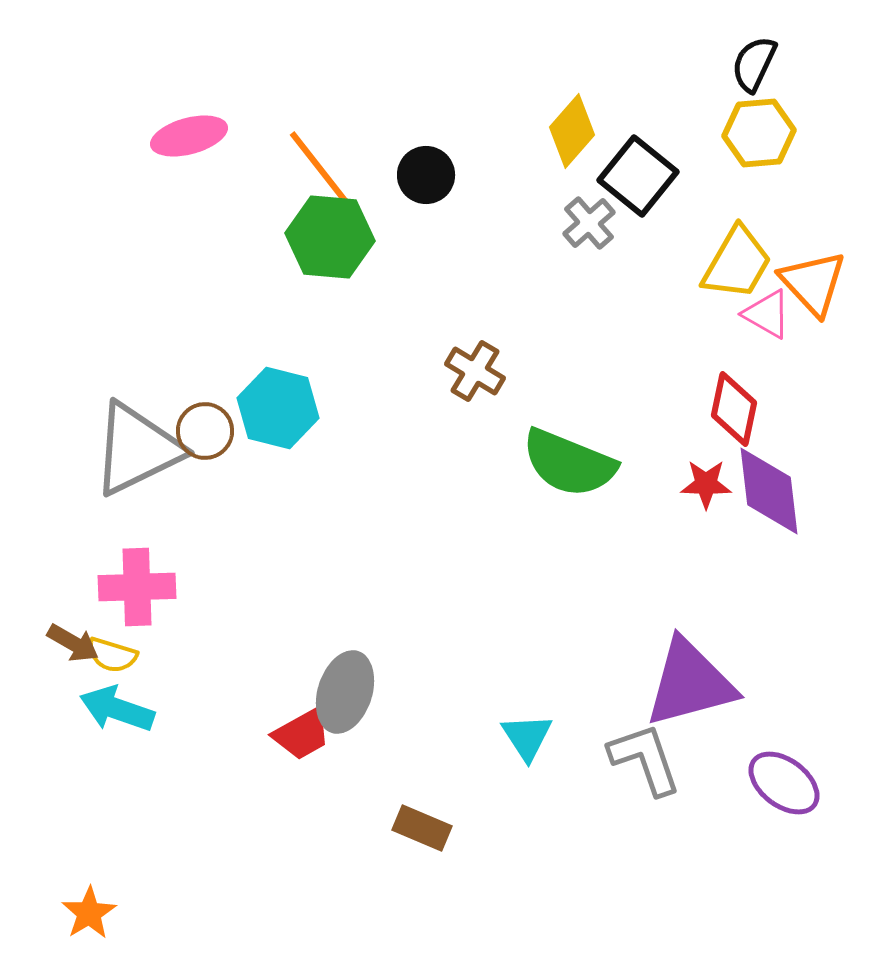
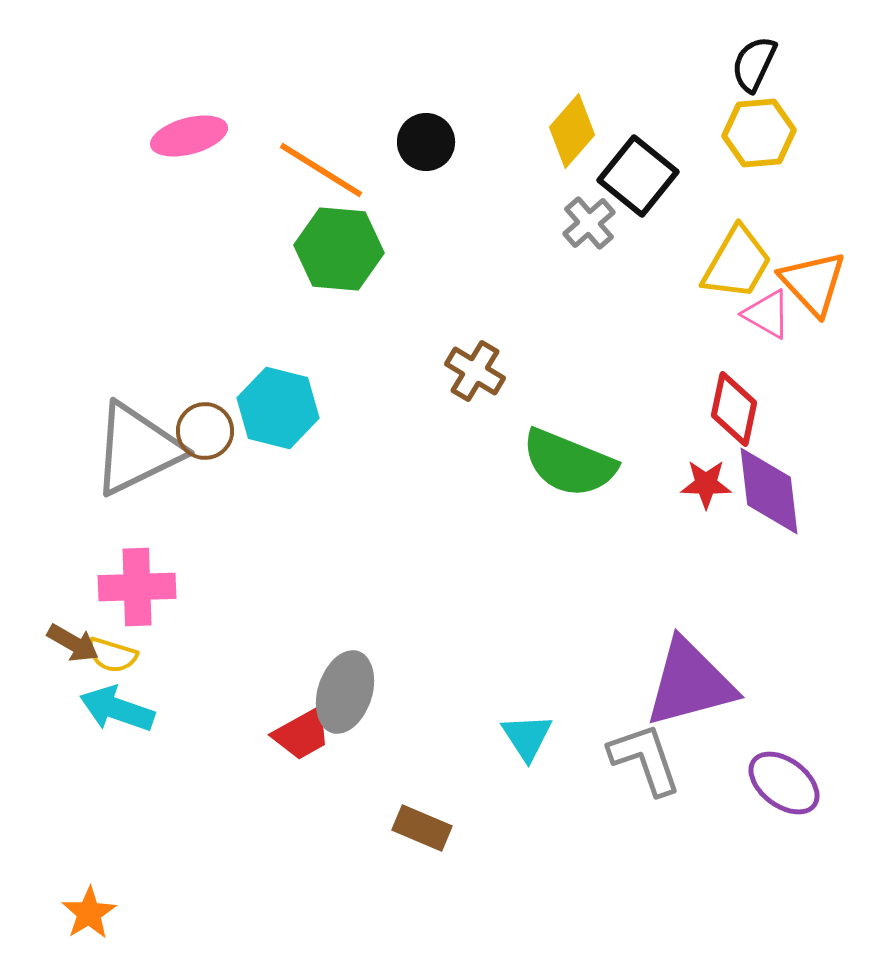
orange line: rotated 20 degrees counterclockwise
black circle: moved 33 px up
green hexagon: moved 9 px right, 12 px down
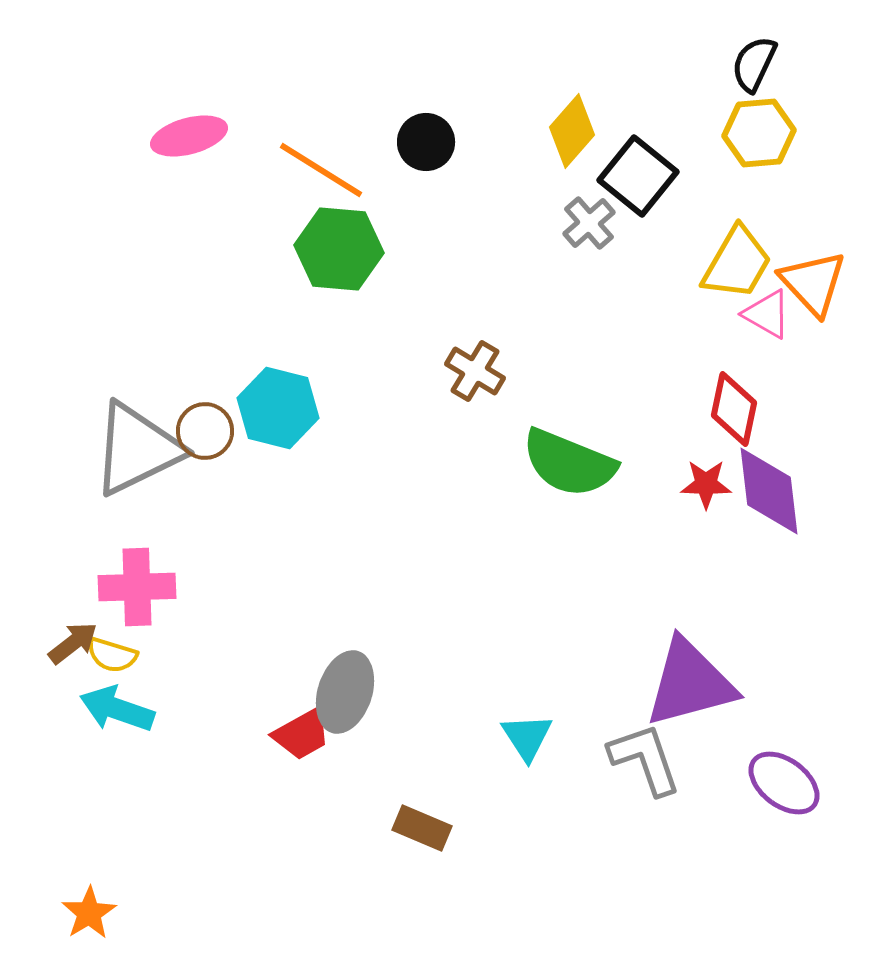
brown arrow: rotated 68 degrees counterclockwise
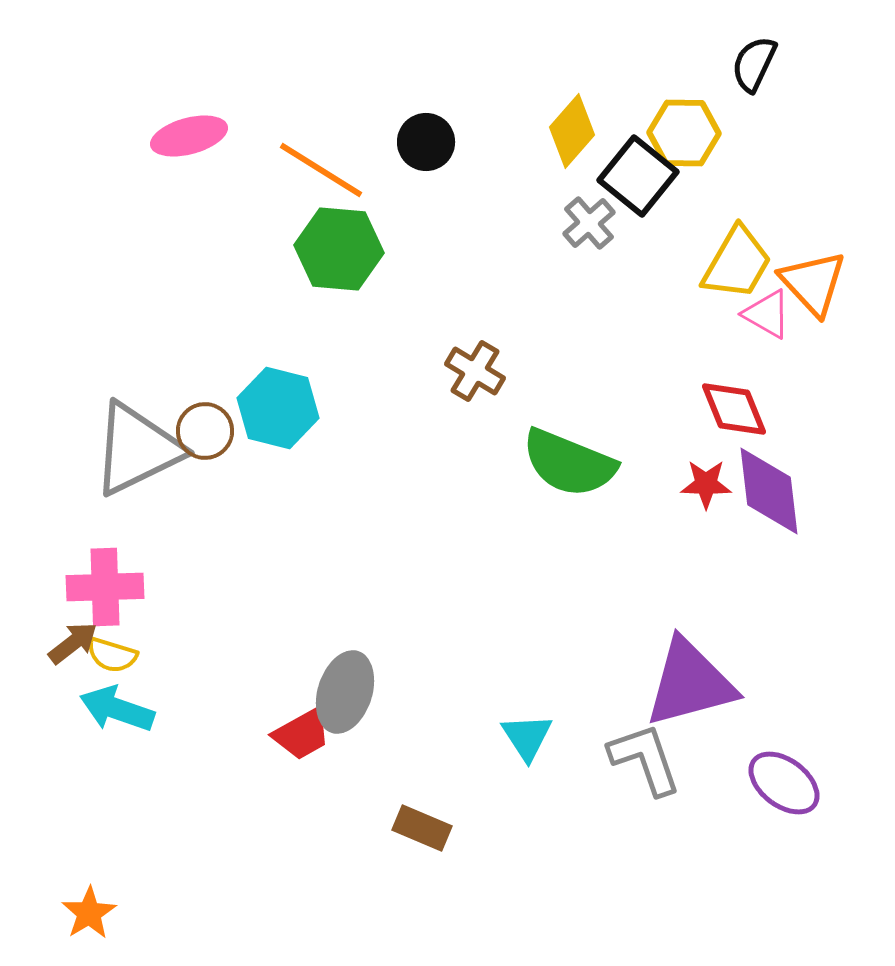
yellow hexagon: moved 75 px left; rotated 6 degrees clockwise
red diamond: rotated 34 degrees counterclockwise
pink cross: moved 32 px left
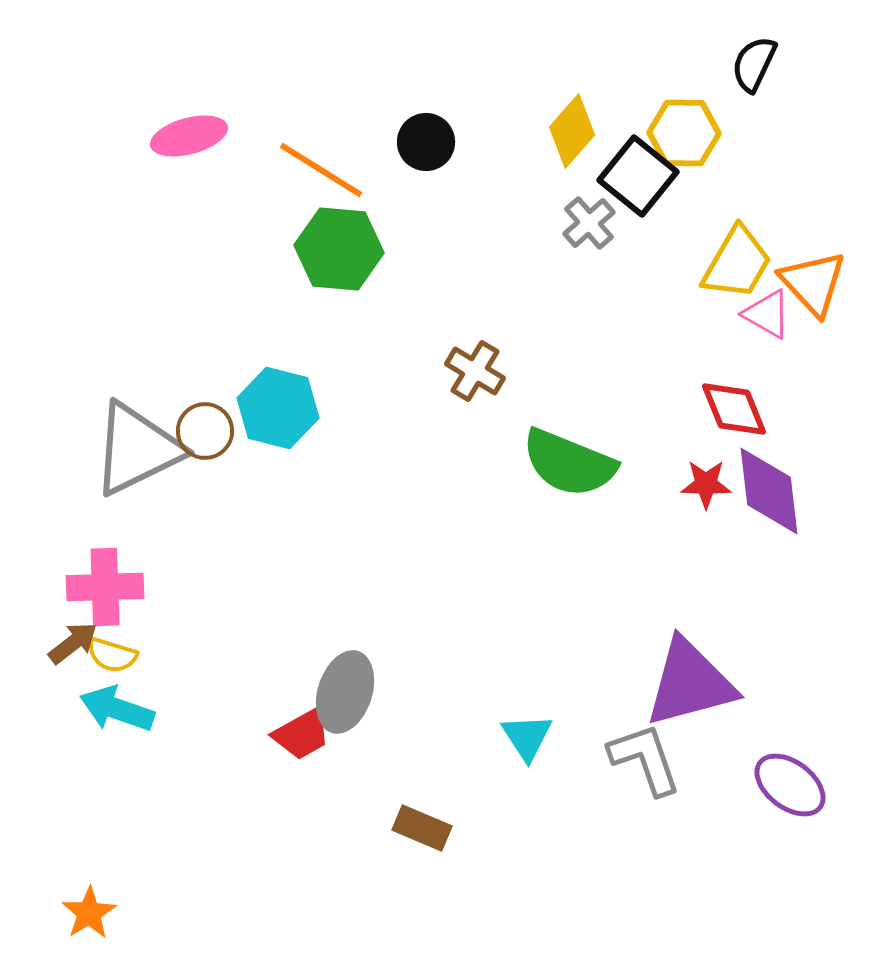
purple ellipse: moved 6 px right, 2 px down
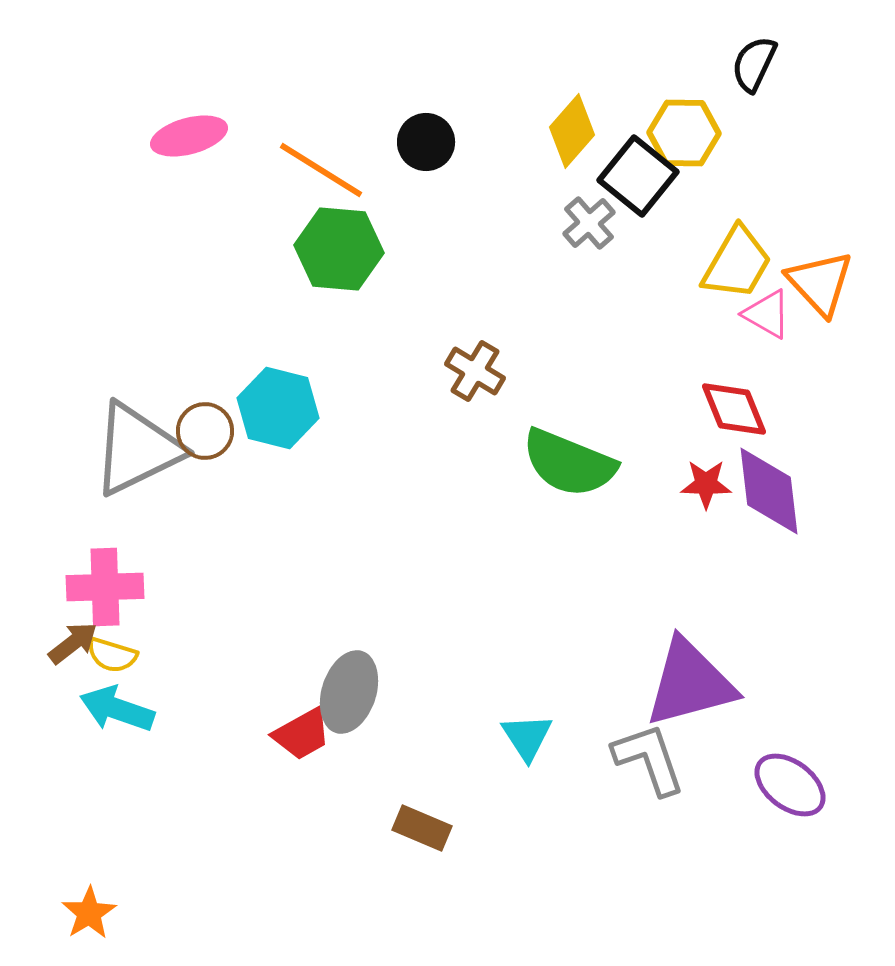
orange triangle: moved 7 px right
gray ellipse: moved 4 px right
gray L-shape: moved 4 px right
